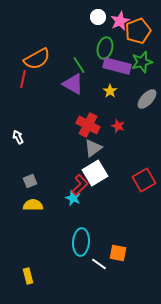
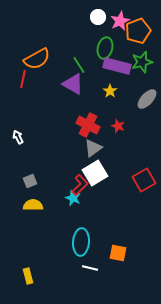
white line: moved 9 px left, 4 px down; rotated 21 degrees counterclockwise
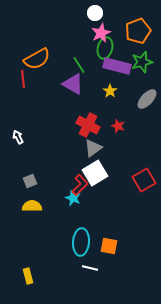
white circle: moved 3 px left, 4 px up
pink star: moved 19 px left, 12 px down
red line: rotated 18 degrees counterclockwise
yellow semicircle: moved 1 px left, 1 px down
orange square: moved 9 px left, 7 px up
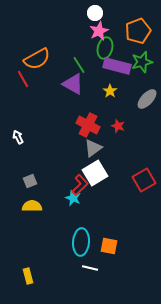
pink star: moved 2 px left, 2 px up
red line: rotated 24 degrees counterclockwise
